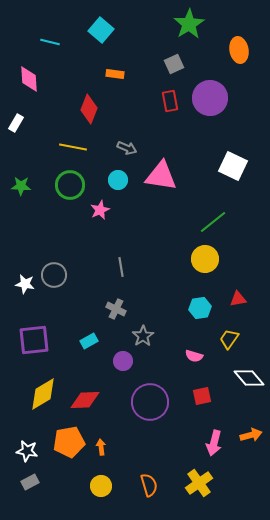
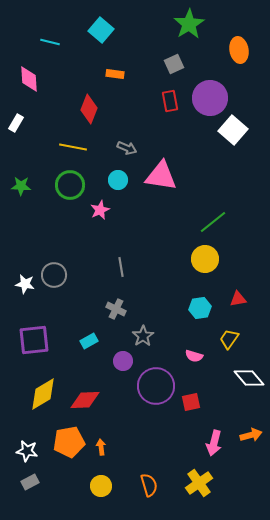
white square at (233, 166): moved 36 px up; rotated 16 degrees clockwise
red square at (202, 396): moved 11 px left, 6 px down
purple circle at (150, 402): moved 6 px right, 16 px up
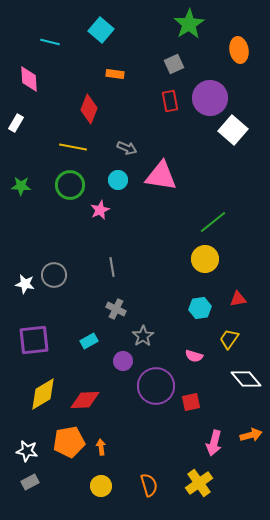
gray line at (121, 267): moved 9 px left
white diamond at (249, 378): moved 3 px left, 1 px down
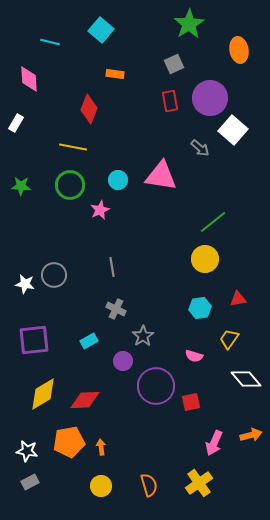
gray arrow at (127, 148): moved 73 px right; rotated 18 degrees clockwise
pink arrow at (214, 443): rotated 10 degrees clockwise
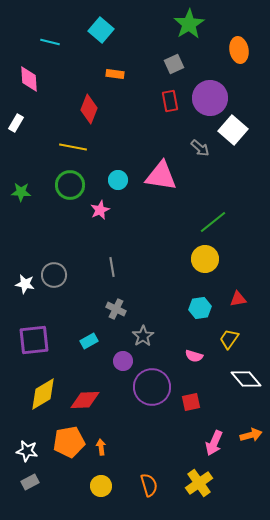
green star at (21, 186): moved 6 px down
purple circle at (156, 386): moved 4 px left, 1 px down
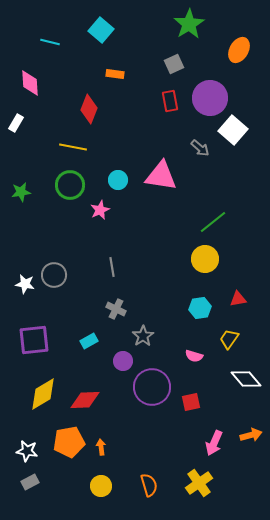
orange ellipse at (239, 50): rotated 40 degrees clockwise
pink diamond at (29, 79): moved 1 px right, 4 px down
green star at (21, 192): rotated 12 degrees counterclockwise
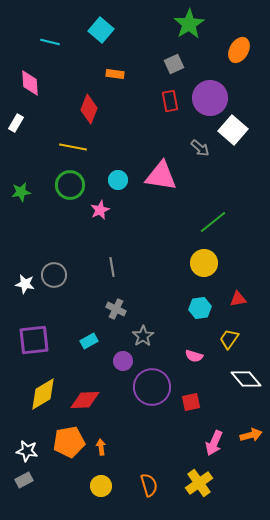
yellow circle at (205, 259): moved 1 px left, 4 px down
gray rectangle at (30, 482): moved 6 px left, 2 px up
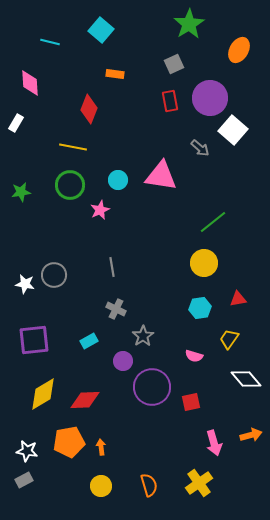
pink arrow at (214, 443): rotated 40 degrees counterclockwise
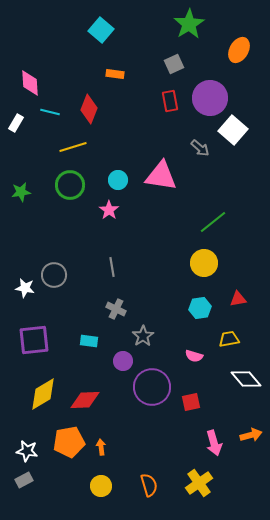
cyan line at (50, 42): moved 70 px down
yellow line at (73, 147): rotated 28 degrees counterclockwise
pink star at (100, 210): moved 9 px right; rotated 12 degrees counterclockwise
white star at (25, 284): moved 4 px down
yellow trapezoid at (229, 339): rotated 45 degrees clockwise
cyan rectangle at (89, 341): rotated 36 degrees clockwise
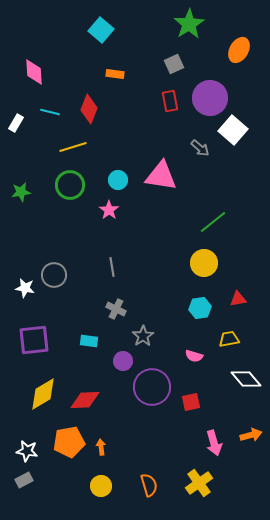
pink diamond at (30, 83): moved 4 px right, 11 px up
